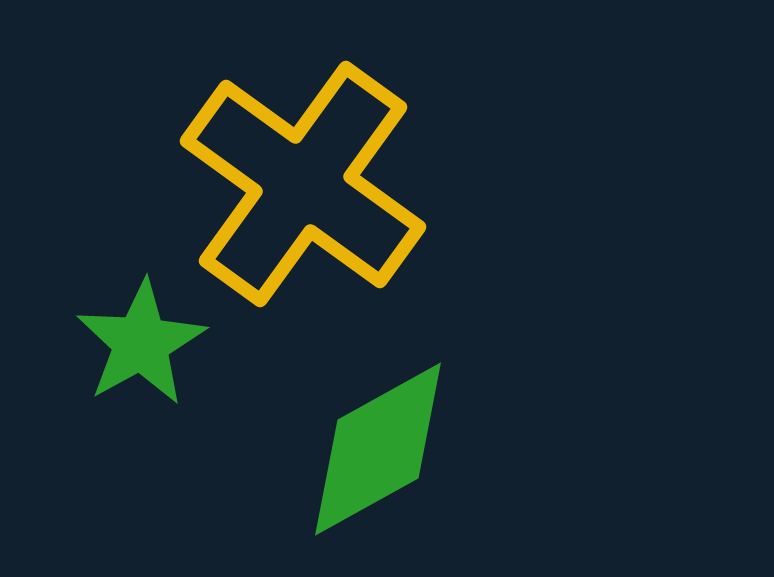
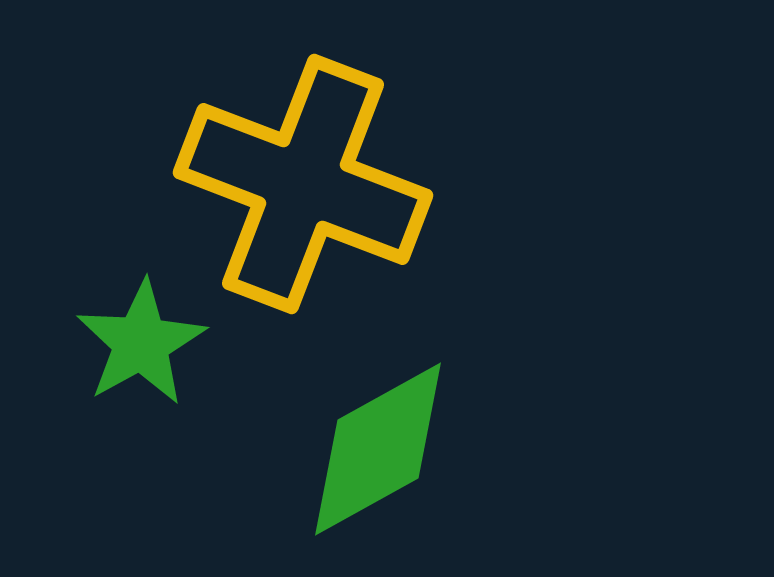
yellow cross: rotated 15 degrees counterclockwise
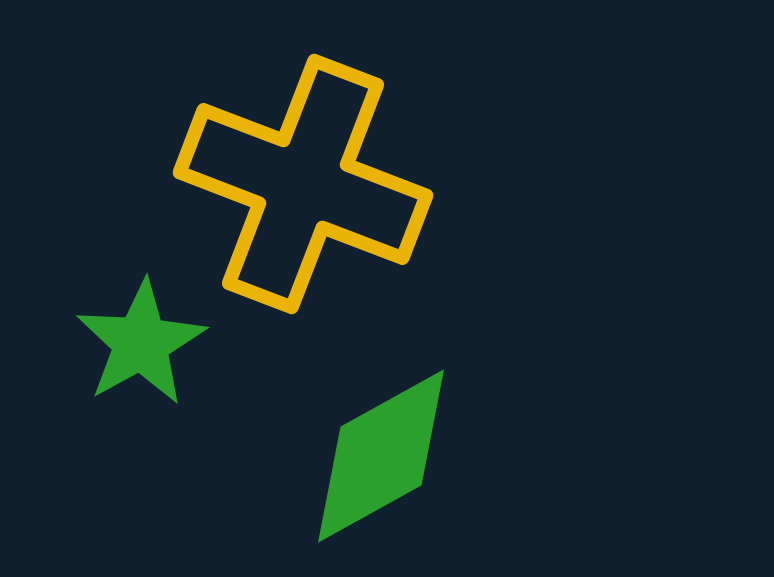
green diamond: moved 3 px right, 7 px down
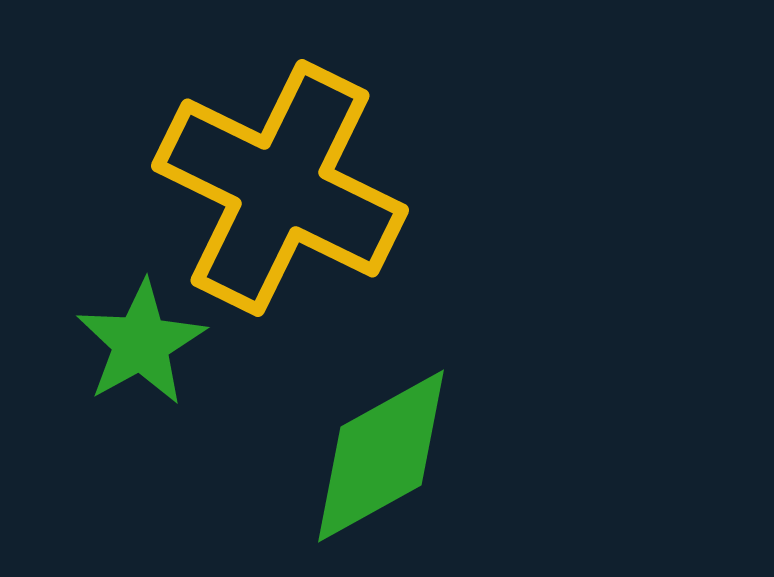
yellow cross: moved 23 px left, 4 px down; rotated 5 degrees clockwise
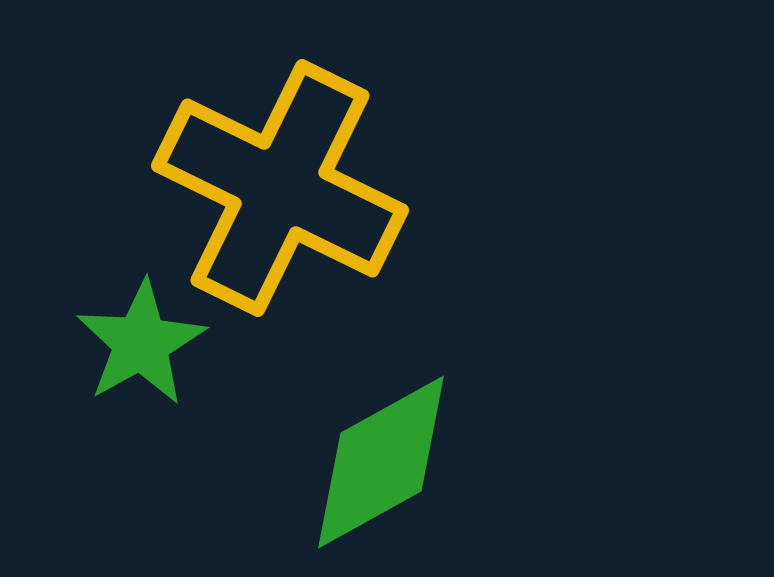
green diamond: moved 6 px down
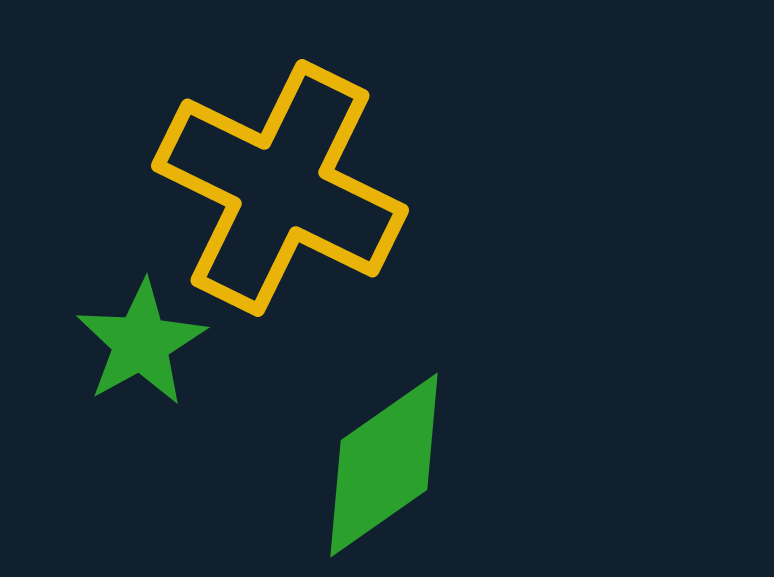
green diamond: moved 3 px right, 3 px down; rotated 6 degrees counterclockwise
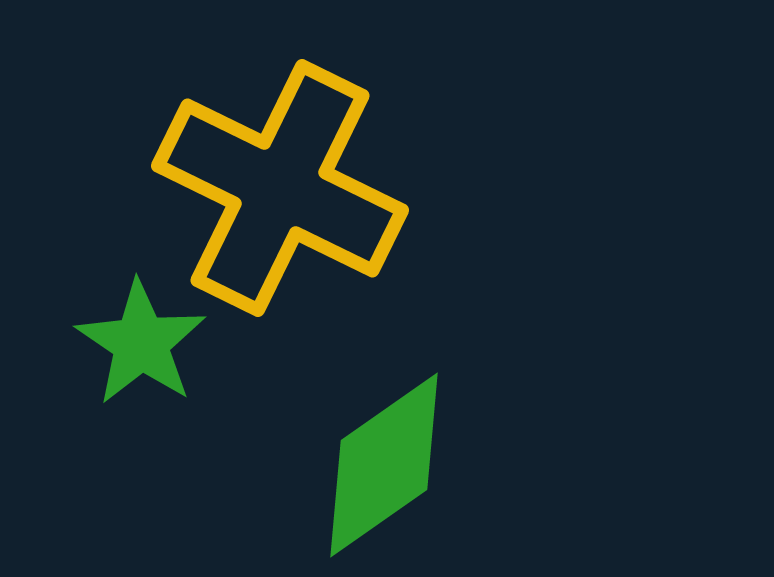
green star: rotated 9 degrees counterclockwise
